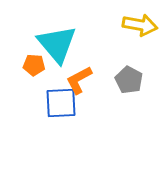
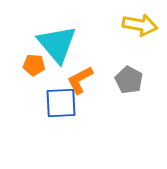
orange L-shape: moved 1 px right
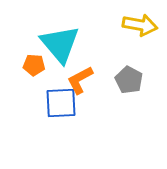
cyan triangle: moved 3 px right
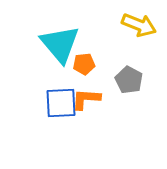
yellow arrow: moved 1 px left; rotated 12 degrees clockwise
orange pentagon: moved 50 px right, 1 px up; rotated 10 degrees counterclockwise
orange L-shape: moved 6 px right, 19 px down; rotated 32 degrees clockwise
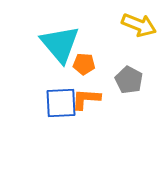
orange pentagon: rotated 10 degrees clockwise
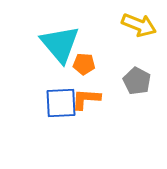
gray pentagon: moved 8 px right, 1 px down
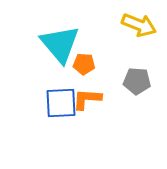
gray pentagon: rotated 24 degrees counterclockwise
orange L-shape: moved 1 px right
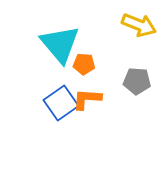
blue square: rotated 32 degrees counterclockwise
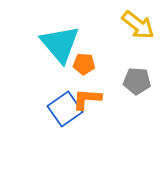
yellow arrow: moved 1 px left; rotated 16 degrees clockwise
blue square: moved 4 px right, 6 px down
